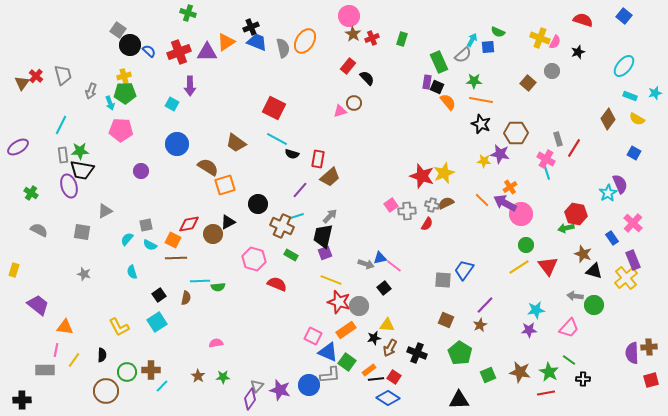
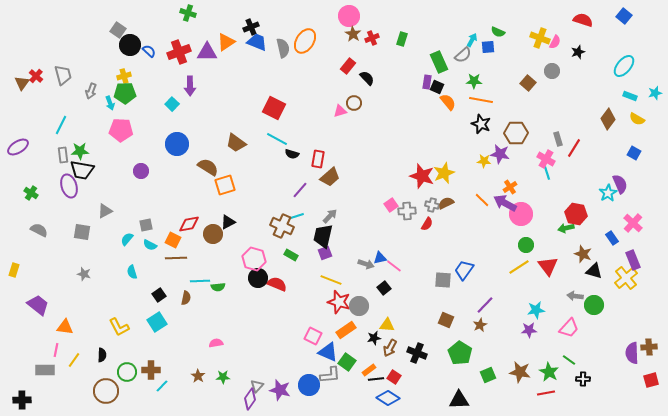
cyan square at (172, 104): rotated 16 degrees clockwise
black circle at (258, 204): moved 74 px down
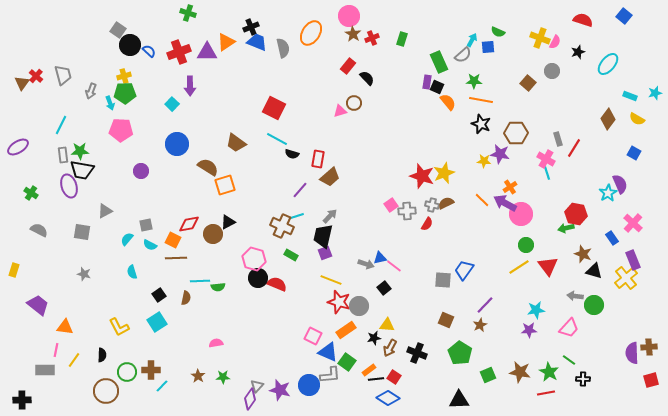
orange ellipse at (305, 41): moved 6 px right, 8 px up
cyan ellipse at (624, 66): moved 16 px left, 2 px up
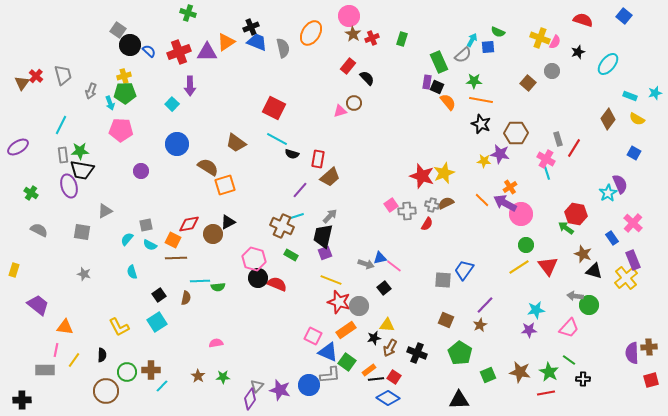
green arrow at (566, 228): rotated 49 degrees clockwise
green circle at (594, 305): moved 5 px left
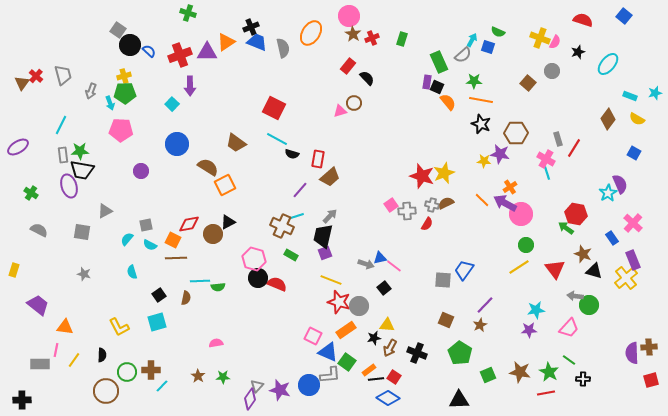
blue square at (488, 47): rotated 24 degrees clockwise
red cross at (179, 52): moved 1 px right, 3 px down
orange square at (225, 185): rotated 10 degrees counterclockwise
red triangle at (548, 266): moved 7 px right, 3 px down
cyan square at (157, 322): rotated 18 degrees clockwise
gray rectangle at (45, 370): moved 5 px left, 6 px up
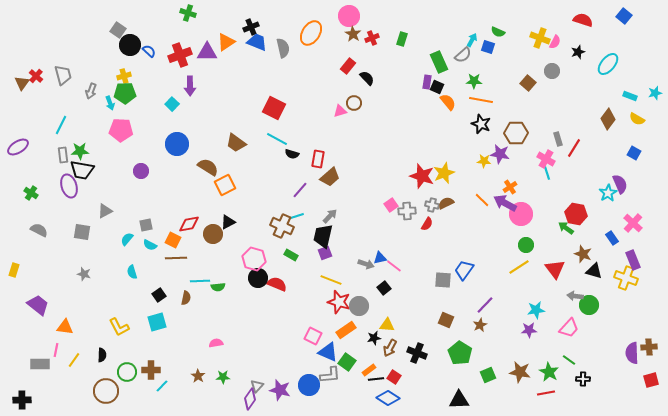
yellow cross at (626, 278): rotated 30 degrees counterclockwise
